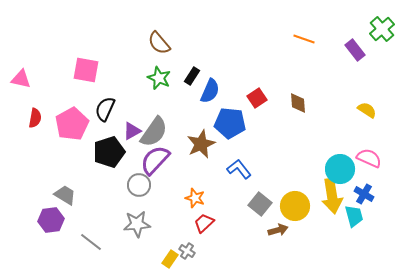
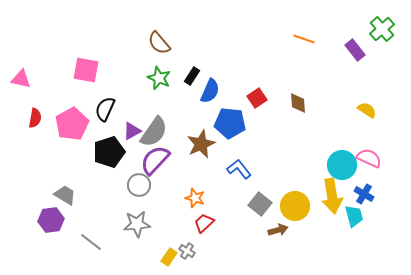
cyan circle: moved 2 px right, 4 px up
yellow rectangle: moved 1 px left, 2 px up
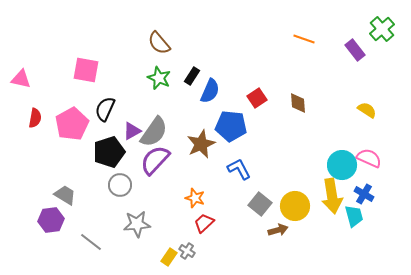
blue pentagon: moved 1 px right, 3 px down
blue L-shape: rotated 10 degrees clockwise
gray circle: moved 19 px left
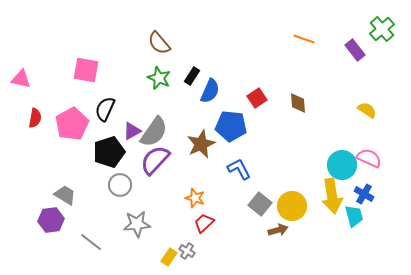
yellow circle: moved 3 px left
